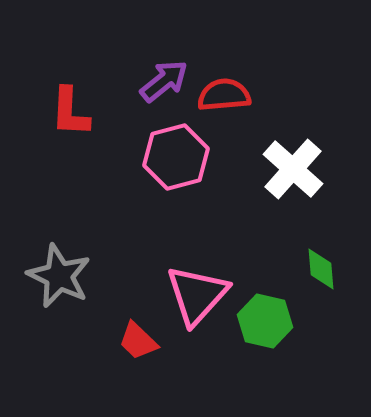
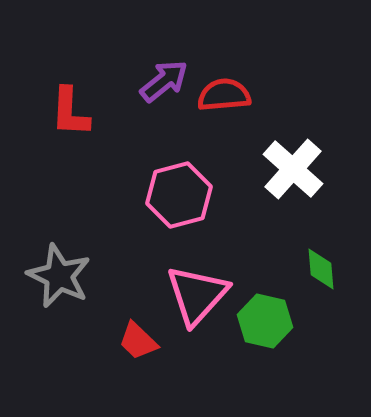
pink hexagon: moved 3 px right, 38 px down
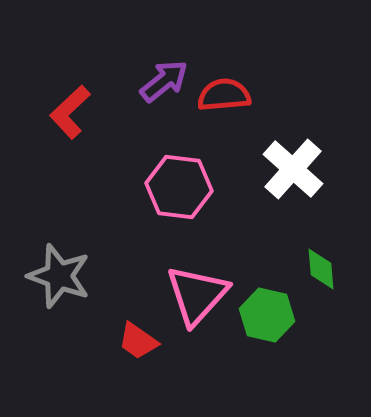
red L-shape: rotated 44 degrees clockwise
pink hexagon: moved 8 px up; rotated 22 degrees clockwise
gray star: rotated 6 degrees counterclockwise
green hexagon: moved 2 px right, 6 px up
red trapezoid: rotated 9 degrees counterclockwise
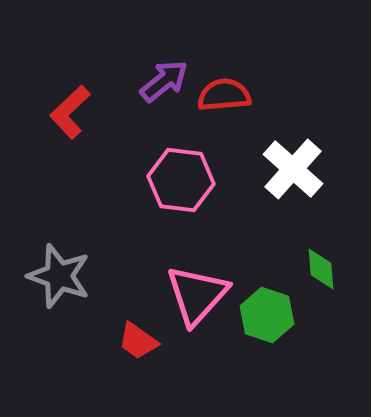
pink hexagon: moved 2 px right, 7 px up
green hexagon: rotated 6 degrees clockwise
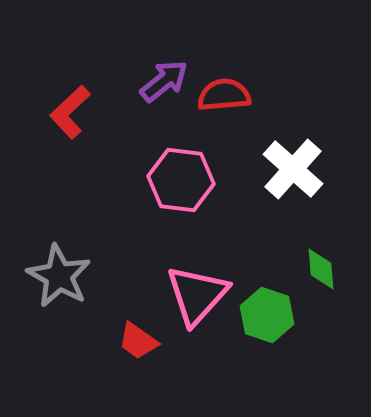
gray star: rotated 10 degrees clockwise
